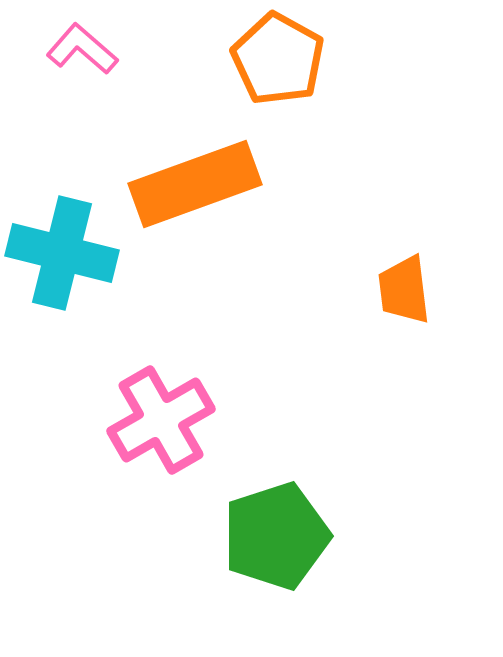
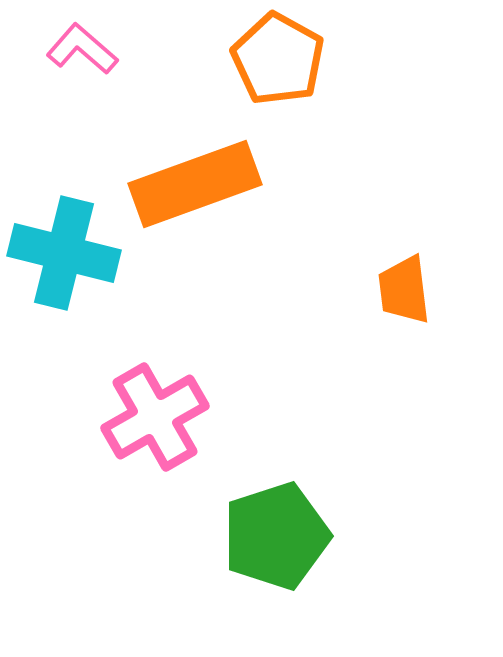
cyan cross: moved 2 px right
pink cross: moved 6 px left, 3 px up
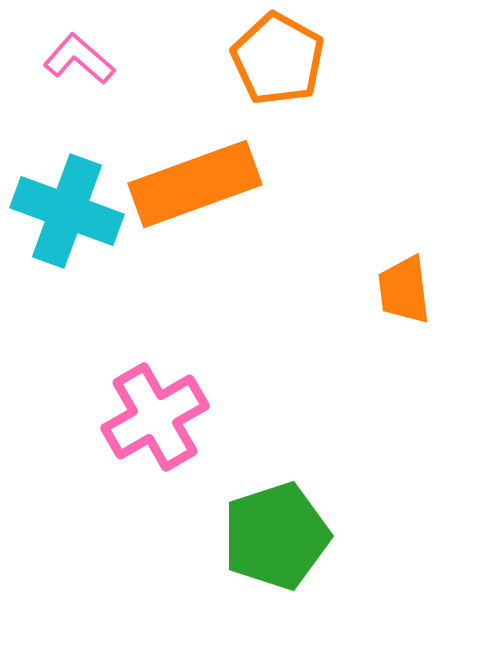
pink L-shape: moved 3 px left, 10 px down
cyan cross: moved 3 px right, 42 px up; rotated 6 degrees clockwise
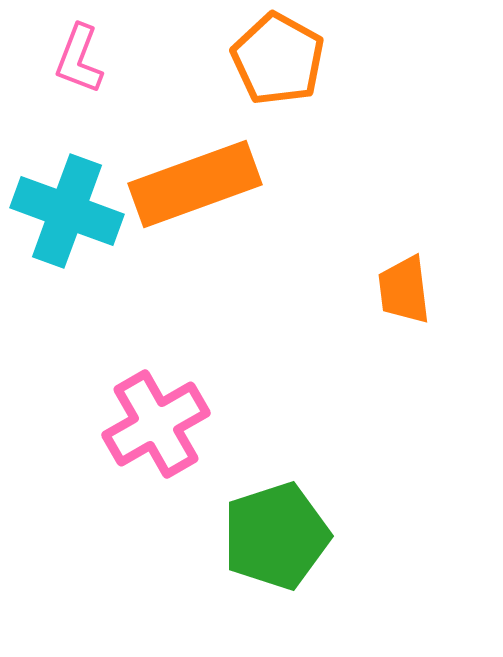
pink L-shape: rotated 110 degrees counterclockwise
pink cross: moved 1 px right, 7 px down
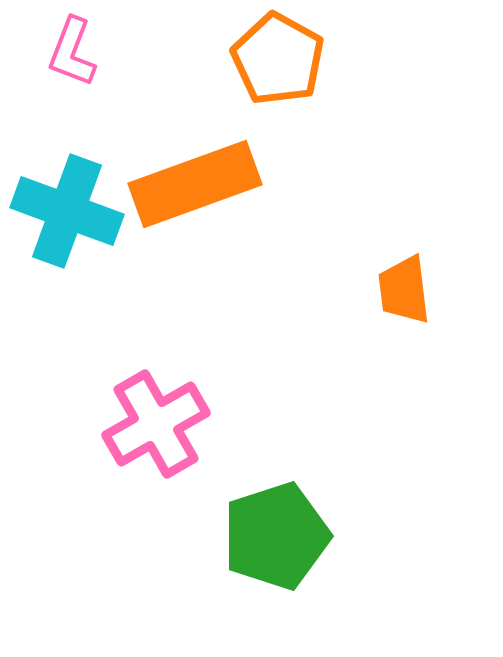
pink L-shape: moved 7 px left, 7 px up
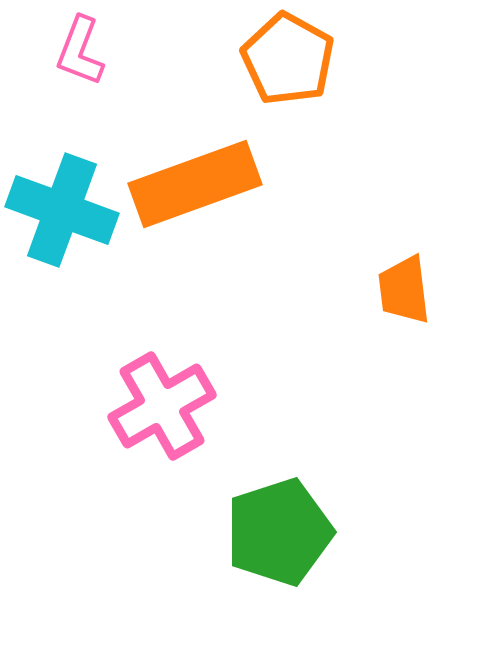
pink L-shape: moved 8 px right, 1 px up
orange pentagon: moved 10 px right
cyan cross: moved 5 px left, 1 px up
pink cross: moved 6 px right, 18 px up
green pentagon: moved 3 px right, 4 px up
